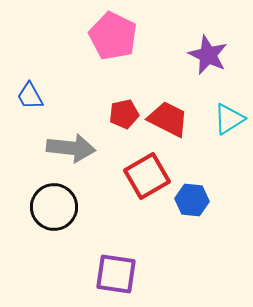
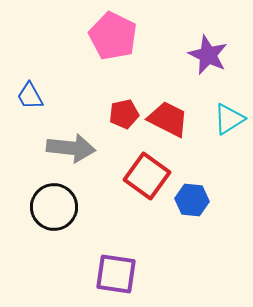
red square: rotated 24 degrees counterclockwise
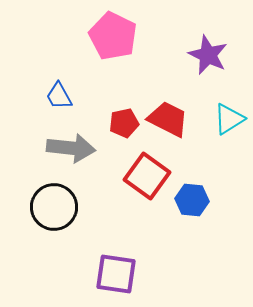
blue trapezoid: moved 29 px right
red pentagon: moved 9 px down
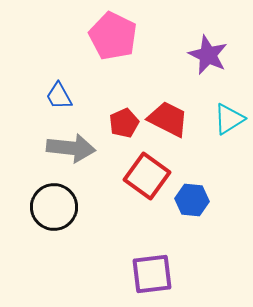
red pentagon: rotated 12 degrees counterclockwise
purple square: moved 36 px right; rotated 15 degrees counterclockwise
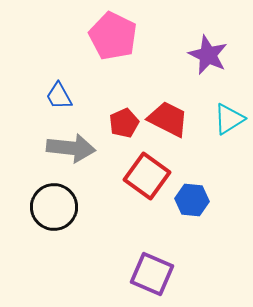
purple square: rotated 30 degrees clockwise
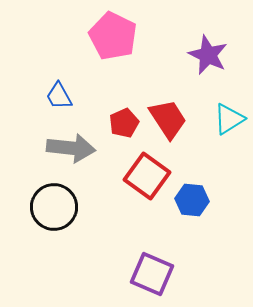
red trapezoid: rotated 30 degrees clockwise
